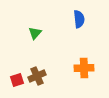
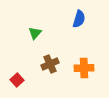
blue semicircle: rotated 24 degrees clockwise
brown cross: moved 13 px right, 12 px up
red square: rotated 24 degrees counterclockwise
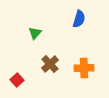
brown cross: rotated 18 degrees counterclockwise
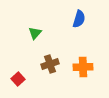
brown cross: rotated 24 degrees clockwise
orange cross: moved 1 px left, 1 px up
red square: moved 1 px right, 1 px up
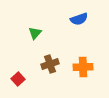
blue semicircle: rotated 54 degrees clockwise
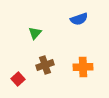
brown cross: moved 5 px left, 1 px down
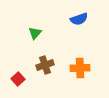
orange cross: moved 3 px left, 1 px down
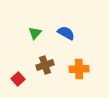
blue semicircle: moved 13 px left, 14 px down; rotated 132 degrees counterclockwise
orange cross: moved 1 px left, 1 px down
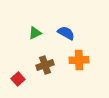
green triangle: rotated 24 degrees clockwise
orange cross: moved 9 px up
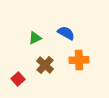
green triangle: moved 5 px down
brown cross: rotated 30 degrees counterclockwise
